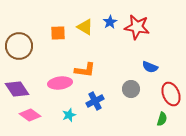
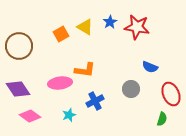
orange square: moved 3 px right, 1 px down; rotated 28 degrees counterclockwise
purple diamond: moved 1 px right
pink diamond: moved 1 px down
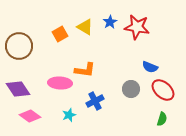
orange square: moved 1 px left
pink ellipse: rotated 10 degrees clockwise
red ellipse: moved 8 px left, 4 px up; rotated 25 degrees counterclockwise
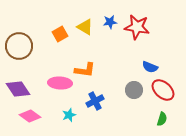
blue star: rotated 24 degrees clockwise
gray circle: moved 3 px right, 1 px down
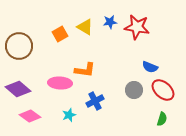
purple diamond: rotated 15 degrees counterclockwise
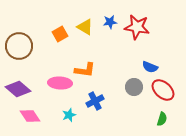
gray circle: moved 3 px up
pink diamond: rotated 20 degrees clockwise
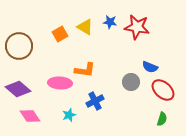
blue star: rotated 16 degrees clockwise
gray circle: moved 3 px left, 5 px up
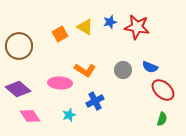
blue star: rotated 24 degrees counterclockwise
orange L-shape: rotated 25 degrees clockwise
gray circle: moved 8 px left, 12 px up
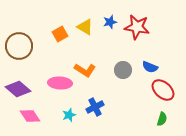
blue cross: moved 6 px down
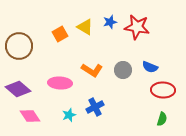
orange L-shape: moved 7 px right
red ellipse: rotated 40 degrees counterclockwise
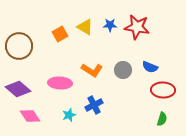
blue star: moved 3 px down; rotated 16 degrees clockwise
blue cross: moved 1 px left, 2 px up
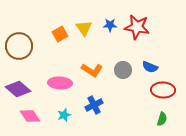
yellow triangle: moved 1 px left, 1 px down; rotated 24 degrees clockwise
cyan star: moved 5 px left
